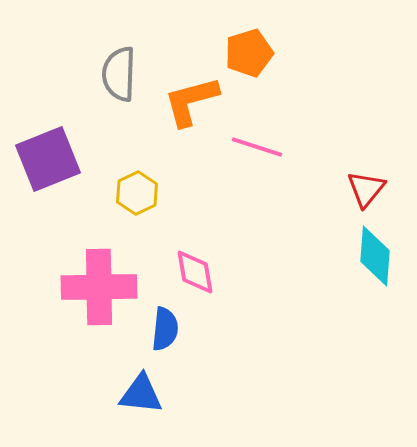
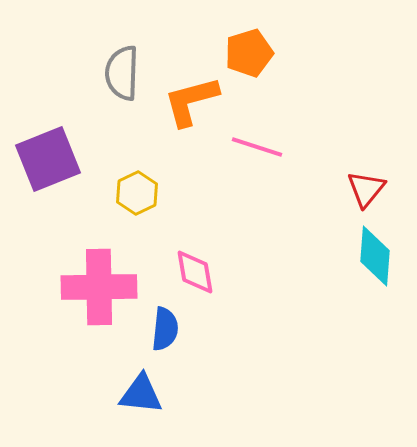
gray semicircle: moved 3 px right, 1 px up
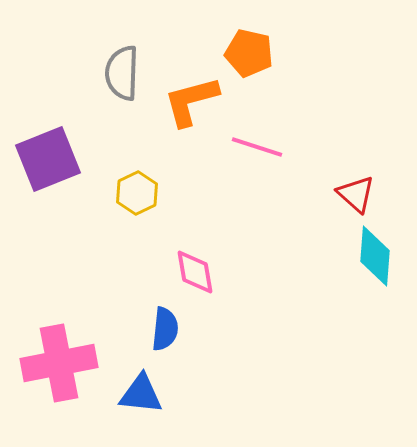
orange pentagon: rotated 30 degrees clockwise
red triangle: moved 10 px left, 5 px down; rotated 27 degrees counterclockwise
pink cross: moved 40 px left, 76 px down; rotated 10 degrees counterclockwise
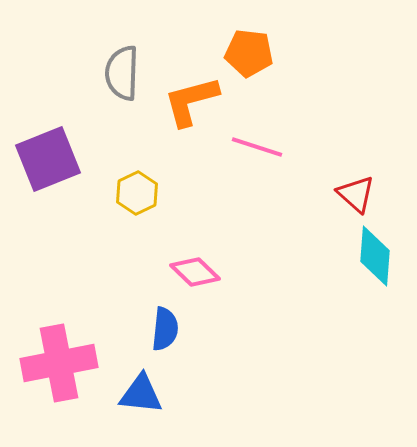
orange pentagon: rotated 6 degrees counterclockwise
pink diamond: rotated 36 degrees counterclockwise
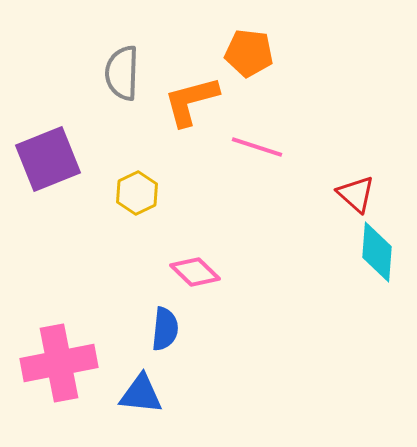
cyan diamond: moved 2 px right, 4 px up
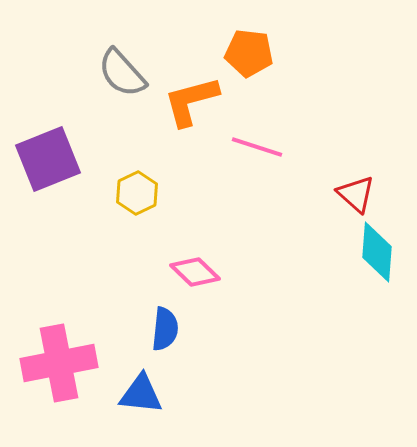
gray semicircle: rotated 44 degrees counterclockwise
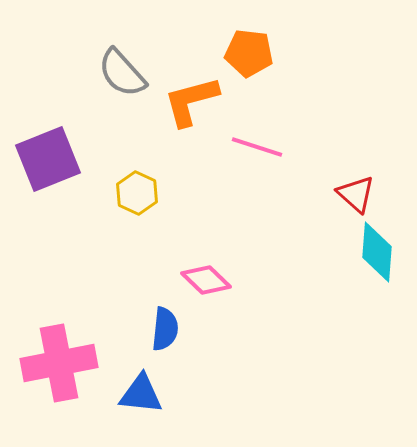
yellow hexagon: rotated 9 degrees counterclockwise
pink diamond: moved 11 px right, 8 px down
